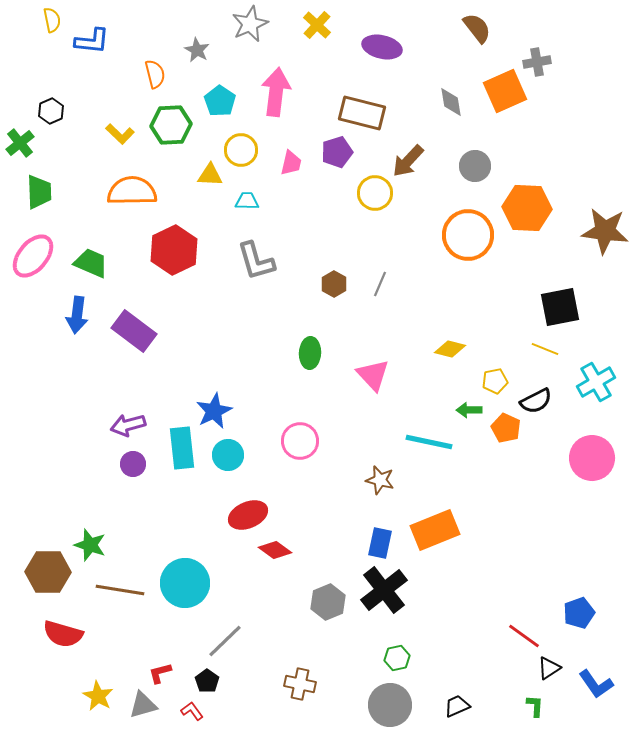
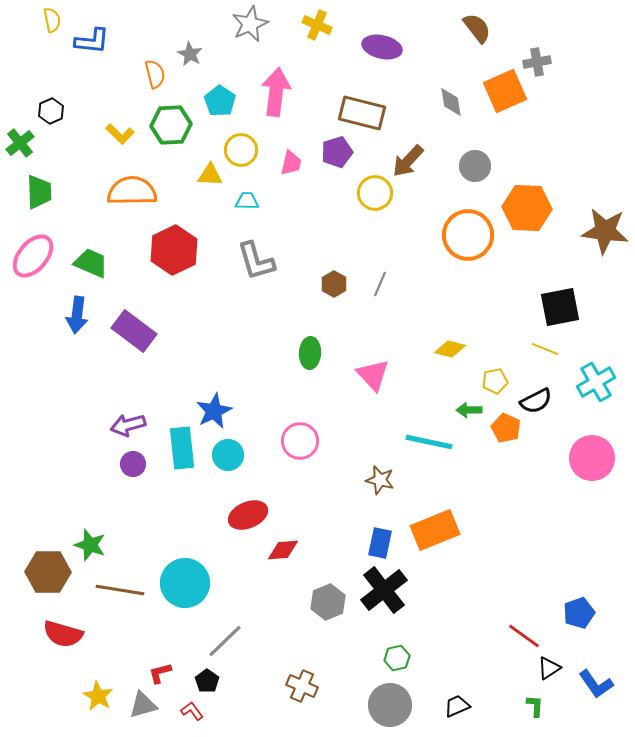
yellow cross at (317, 25): rotated 20 degrees counterclockwise
gray star at (197, 50): moved 7 px left, 4 px down
red diamond at (275, 550): moved 8 px right; rotated 40 degrees counterclockwise
brown cross at (300, 684): moved 2 px right, 2 px down; rotated 12 degrees clockwise
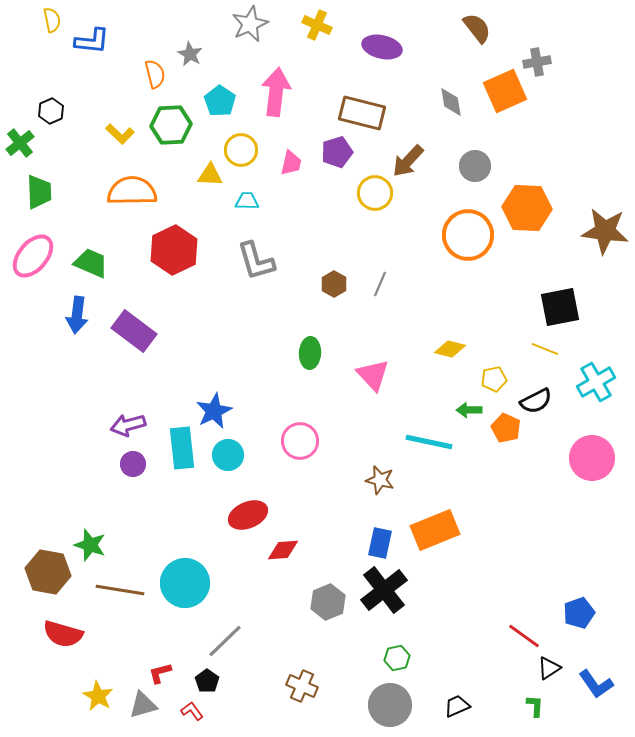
yellow pentagon at (495, 381): moved 1 px left, 2 px up
brown hexagon at (48, 572): rotated 9 degrees clockwise
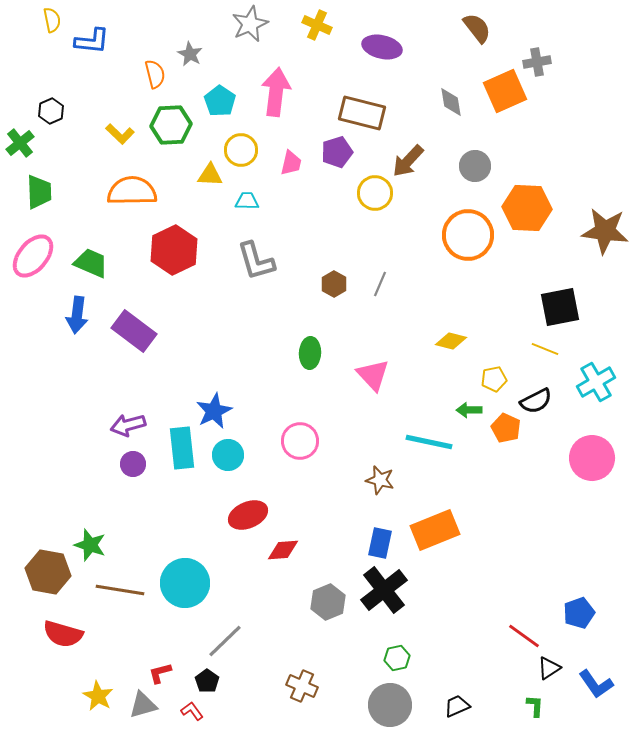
yellow diamond at (450, 349): moved 1 px right, 8 px up
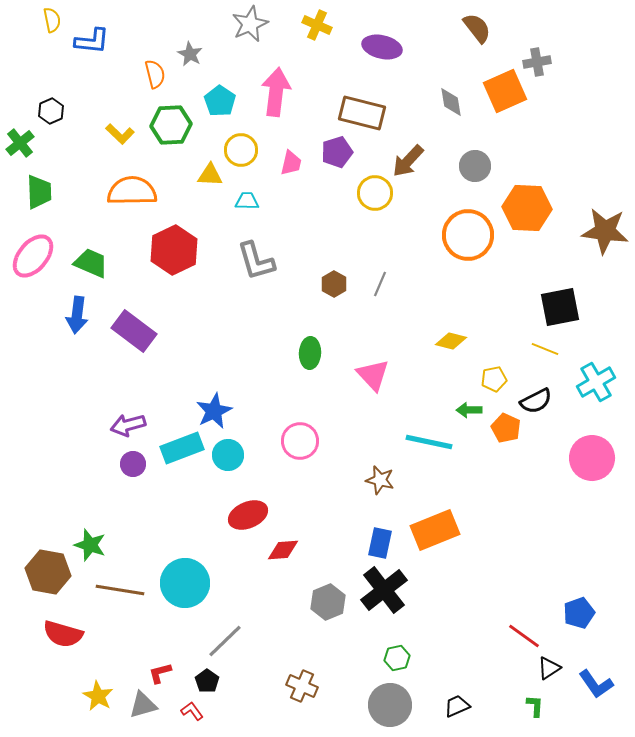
cyan rectangle at (182, 448): rotated 75 degrees clockwise
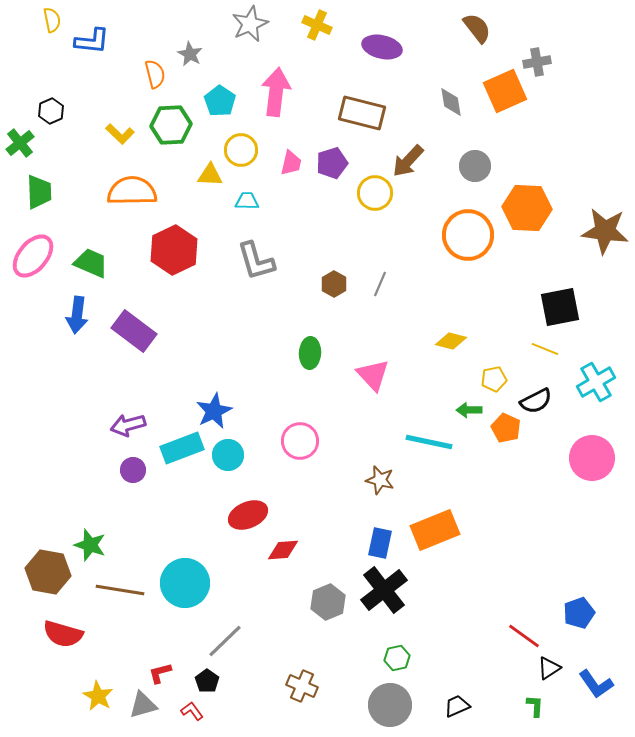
purple pentagon at (337, 152): moved 5 px left, 11 px down
purple circle at (133, 464): moved 6 px down
